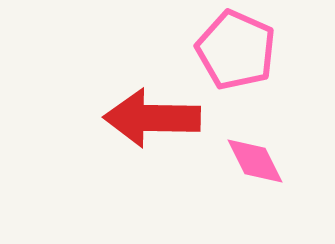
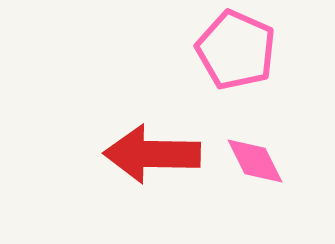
red arrow: moved 36 px down
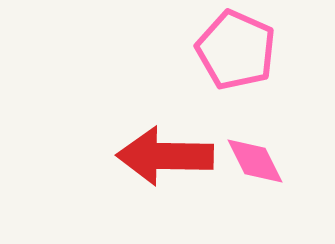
red arrow: moved 13 px right, 2 px down
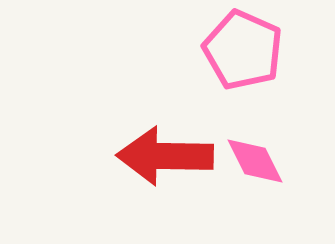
pink pentagon: moved 7 px right
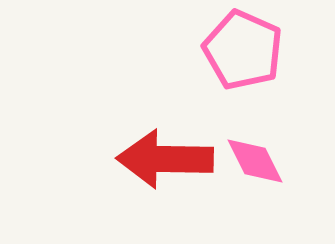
red arrow: moved 3 px down
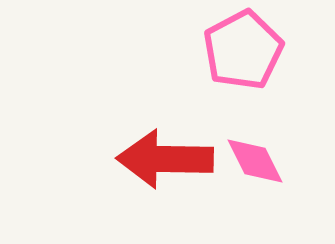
pink pentagon: rotated 20 degrees clockwise
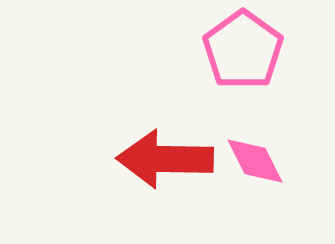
pink pentagon: rotated 8 degrees counterclockwise
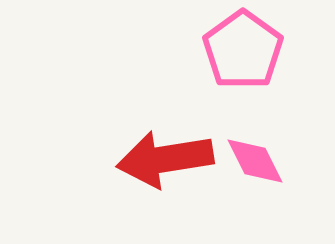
red arrow: rotated 10 degrees counterclockwise
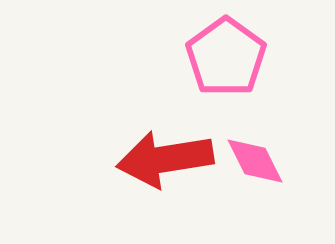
pink pentagon: moved 17 px left, 7 px down
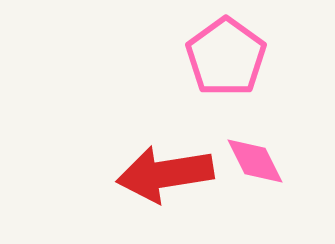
red arrow: moved 15 px down
